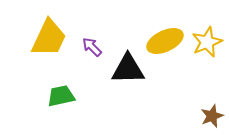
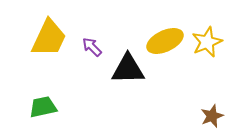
green trapezoid: moved 18 px left, 11 px down
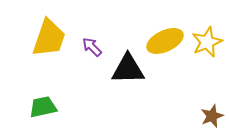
yellow trapezoid: rotated 6 degrees counterclockwise
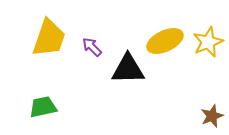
yellow star: moved 1 px right
